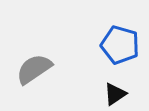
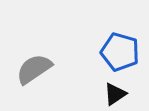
blue pentagon: moved 7 px down
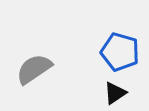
black triangle: moved 1 px up
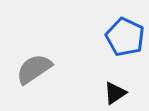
blue pentagon: moved 5 px right, 15 px up; rotated 9 degrees clockwise
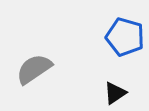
blue pentagon: rotated 9 degrees counterclockwise
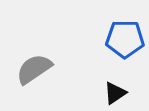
blue pentagon: moved 2 px down; rotated 15 degrees counterclockwise
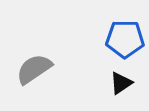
black triangle: moved 6 px right, 10 px up
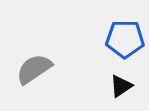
black triangle: moved 3 px down
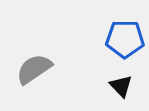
black triangle: rotated 40 degrees counterclockwise
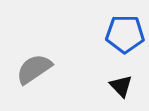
blue pentagon: moved 5 px up
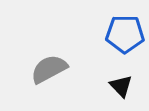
gray semicircle: moved 15 px right; rotated 6 degrees clockwise
